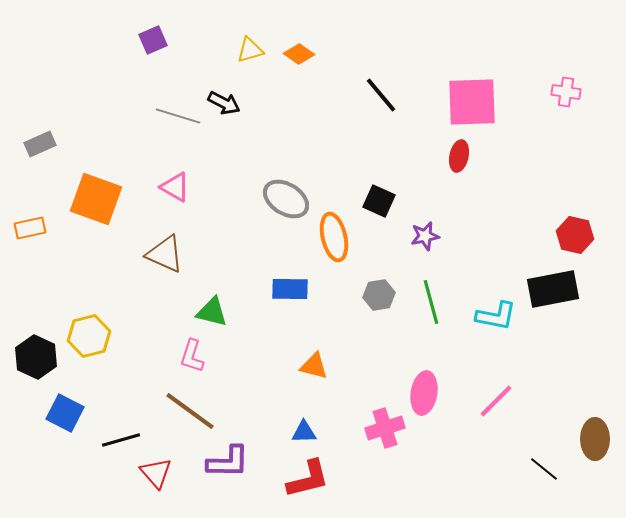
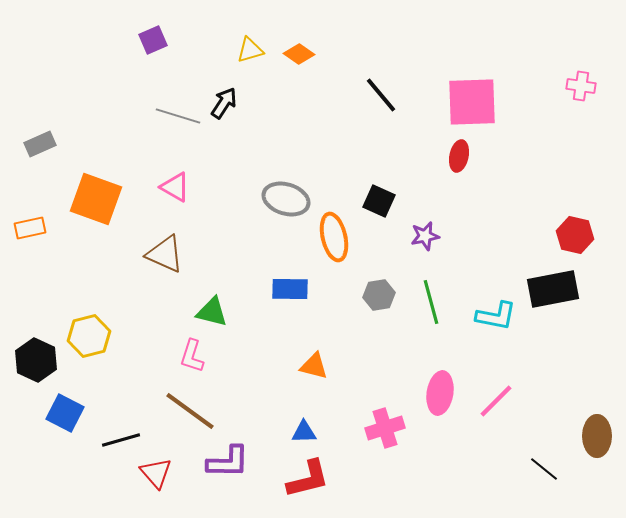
pink cross at (566, 92): moved 15 px right, 6 px up
black arrow at (224, 103): rotated 84 degrees counterclockwise
gray ellipse at (286, 199): rotated 15 degrees counterclockwise
black hexagon at (36, 357): moved 3 px down
pink ellipse at (424, 393): moved 16 px right
brown ellipse at (595, 439): moved 2 px right, 3 px up
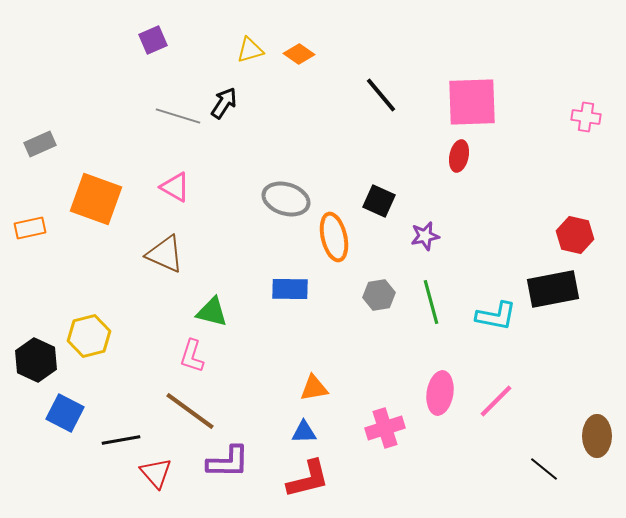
pink cross at (581, 86): moved 5 px right, 31 px down
orange triangle at (314, 366): moved 22 px down; rotated 24 degrees counterclockwise
black line at (121, 440): rotated 6 degrees clockwise
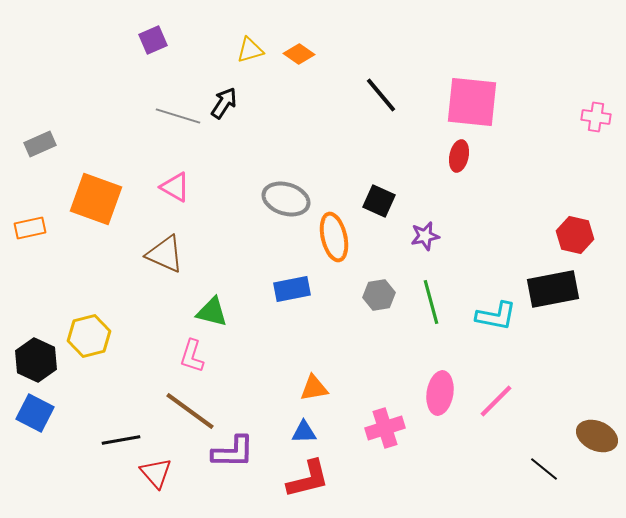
pink square at (472, 102): rotated 8 degrees clockwise
pink cross at (586, 117): moved 10 px right
blue rectangle at (290, 289): moved 2 px right; rotated 12 degrees counterclockwise
blue square at (65, 413): moved 30 px left
brown ellipse at (597, 436): rotated 66 degrees counterclockwise
purple L-shape at (228, 462): moved 5 px right, 10 px up
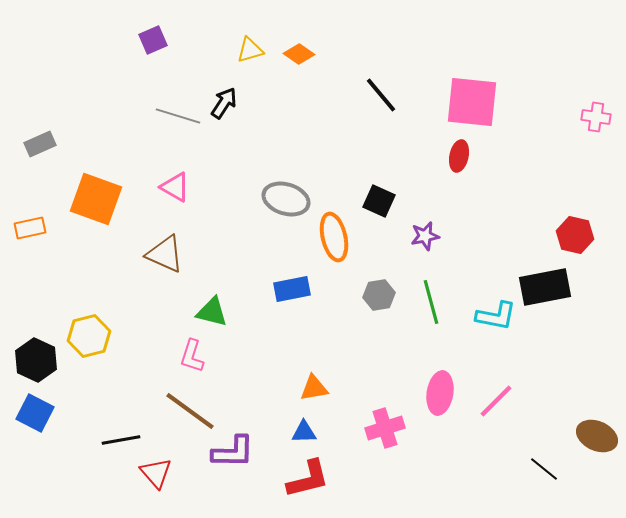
black rectangle at (553, 289): moved 8 px left, 2 px up
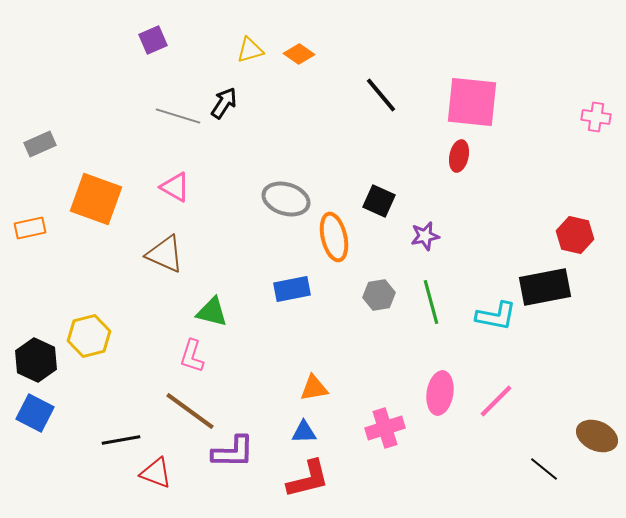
red triangle at (156, 473): rotated 28 degrees counterclockwise
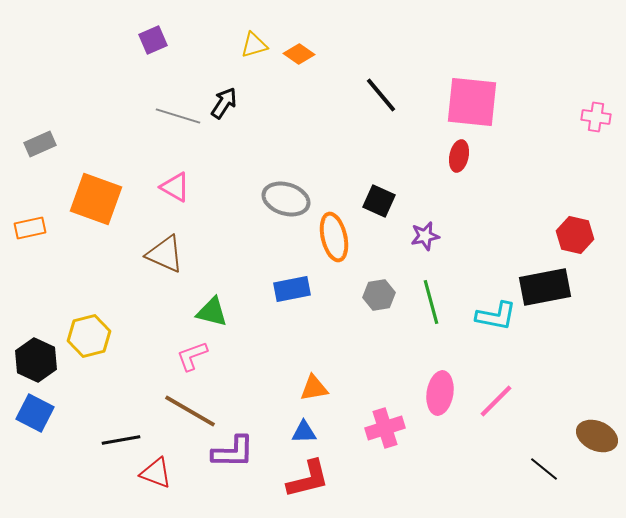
yellow triangle at (250, 50): moved 4 px right, 5 px up
pink L-shape at (192, 356): rotated 52 degrees clockwise
brown line at (190, 411): rotated 6 degrees counterclockwise
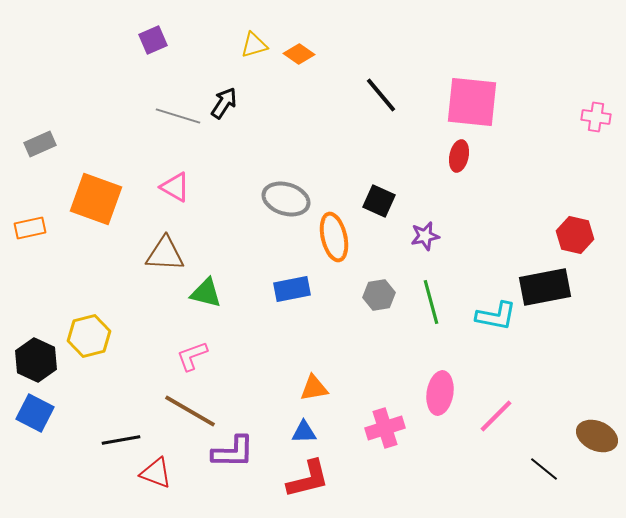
brown triangle at (165, 254): rotated 21 degrees counterclockwise
green triangle at (212, 312): moved 6 px left, 19 px up
pink line at (496, 401): moved 15 px down
